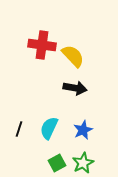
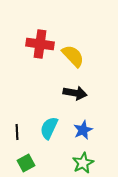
red cross: moved 2 px left, 1 px up
black arrow: moved 5 px down
black line: moved 2 px left, 3 px down; rotated 21 degrees counterclockwise
green square: moved 31 px left
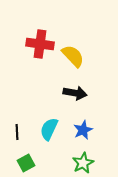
cyan semicircle: moved 1 px down
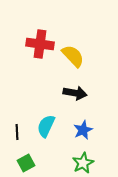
cyan semicircle: moved 3 px left, 3 px up
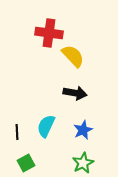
red cross: moved 9 px right, 11 px up
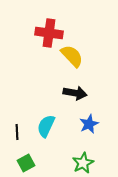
yellow semicircle: moved 1 px left
blue star: moved 6 px right, 6 px up
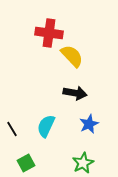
black line: moved 5 px left, 3 px up; rotated 28 degrees counterclockwise
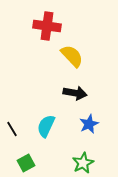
red cross: moved 2 px left, 7 px up
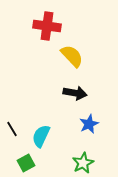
cyan semicircle: moved 5 px left, 10 px down
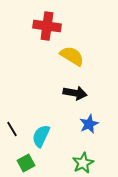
yellow semicircle: rotated 15 degrees counterclockwise
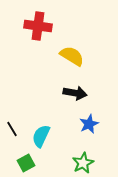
red cross: moved 9 px left
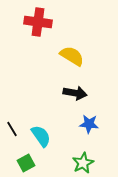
red cross: moved 4 px up
blue star: rotated 30 degrees clockwise
cyan semicircle: rotated 120 degrees clockwise
